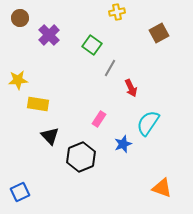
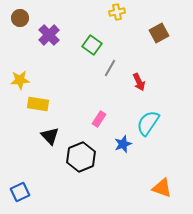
yellow star: moved 2 px right
red arrow: moved 8 px right, 6 px up
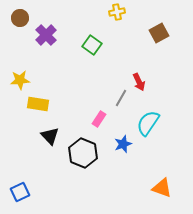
purple cross: moved 3 px left
gray line: moved 11 px right, 30 px down
black hexagon: moved 2 px right, 4 px up; rotated 16 degrees counterclockwise
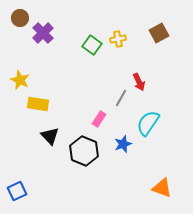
yellow cross: moved 1 px right, 27 px down
purple cross: moved 3 px left, 2 px up
yellow star: rotated 30 degrees clockwise
black hexagon: moved 1 px right, 2 px up
blue square: moved 3 px left, 1 px up
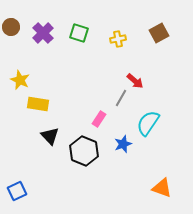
brown circle: moved 9 px left, 9 px down
green square: moved 13 px left, 12 px up; rotated 18 degrees counterclockwise
red arrow: moved 4 px left, 1 px up; rotated 24 degrees counterclockwise
